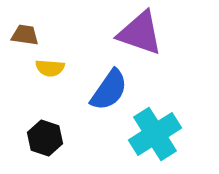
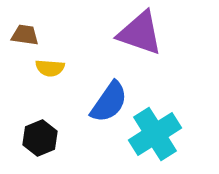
blue semicircle: moved 12 px down
black hexagon: moved 5 px left; rotated 20 degrees clockwise
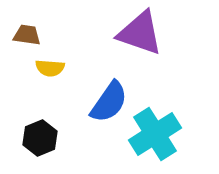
brown trapezoid: moved 2 px right
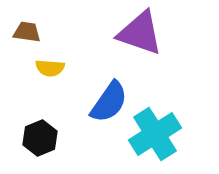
brown trapezoid: moved 3 px up
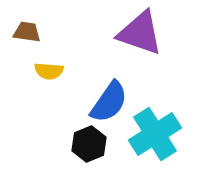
yellow semicircle: moved 1 px left, 3 px down
black hexagon: moved 49 px right, 6 px down
